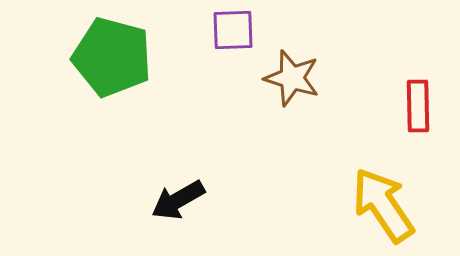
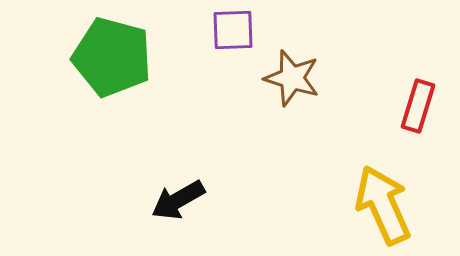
red rectangle: rotated 18 degrees clockwise
yellow arrow: rotated 10 degrees clockwise
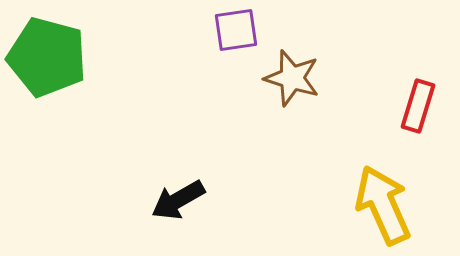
purple square: moved 3 px right; rotated 6 degrees counterclockwise
green pentagon: moved 65 px left
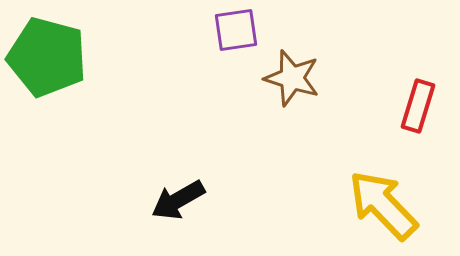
yellow arrow: rotated 20 degrees counterclockwise
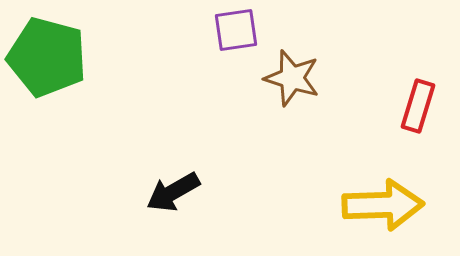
black arrow: moved 5 px left, 8 px up
yellow arrow: rotated 132 degrees clockwise
